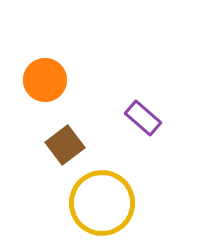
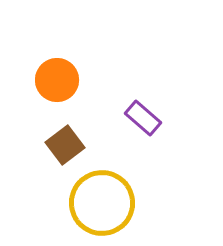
orange circle: moved 12 px right
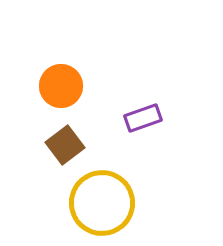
orange circle: moved 4 px right, 6 px down
purple rectangle: rotated 60 degrees counterclockwise
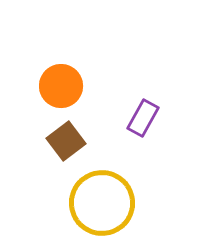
purple rectangle: rotated 42 degrees counterclockwise
brown square: moved 1 px right, 4 px up
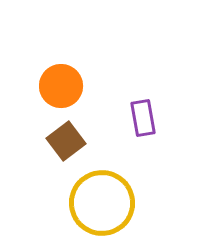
purple rectangle: rotated 39 degrees counterclockwise
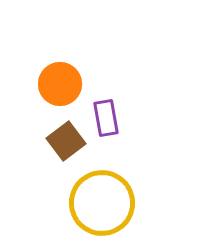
orange circle: moved 1 px left, 2 px up
purple rectangle: moved 37 px left
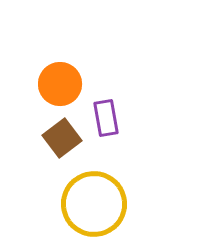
brown square: moved 4 px left, 3 px up
yellow circle: moved 8 px left, 1 px down
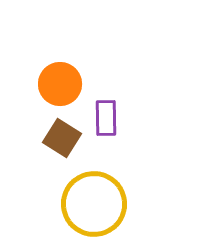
purple rectangle: rotated 9 degrees clockwise
brown square: rotated 21 degrees counterclockwise
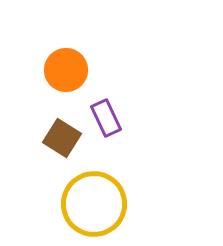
orange circle: moved 6 px right, 14 px up
purple rectangle: rotated 24 degrees counterclockwise
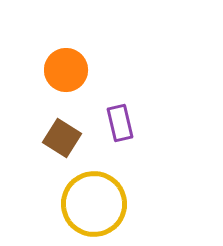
purple rectangle: moved 14 px right, 5 px down; rotated 12 degrees clockwise
